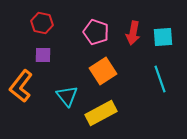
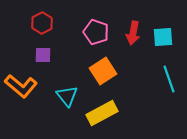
red hexagon: rotated 20 degrees clockwise
cyan line: moved 9 px right
orange L-shape: rotated 88 degrees counterclockwise
yellow rectangle: moved 1 px right
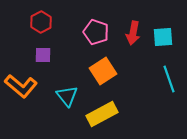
red hexagon: moved 1 px left, 1 px up
yellow rectangle: moved 1 px down
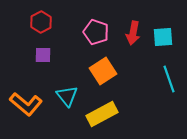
orange L-shape: moved 5 px right, 18 px down
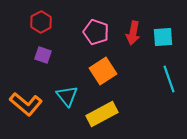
purple square: rotated 18 degrees clockwise
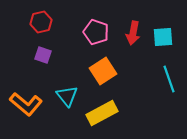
red hexagon: rotated 15 degrees clockwise
yellow rectangle: moved 1 px up
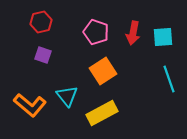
orange L-shape: moved 4 px right, 1 px down
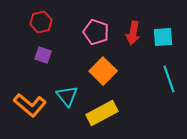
orange square: rotated 12 degrees counterclockwise
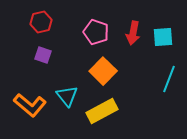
cyan line: rotated 40 degrees clockwise
yellow rectangle: moved 2 px up
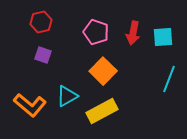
cyan triangle: rotated 40 degrees clockwise
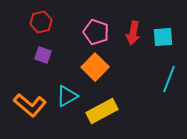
orange square: moved 8 px left, 4 px up
